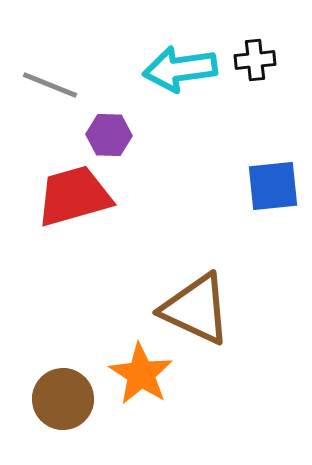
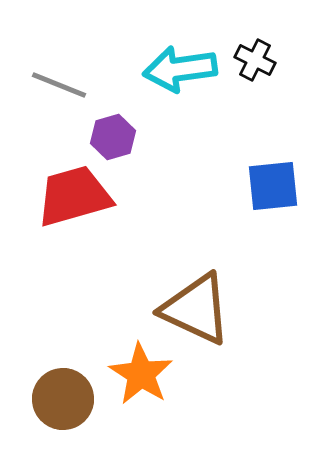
black cross: rotated 33 degrees clockwise
gray line: moved 9 px right
purple hexagon: moved 4 px right, 2 px down; rotated 18 degrees counterclockwise
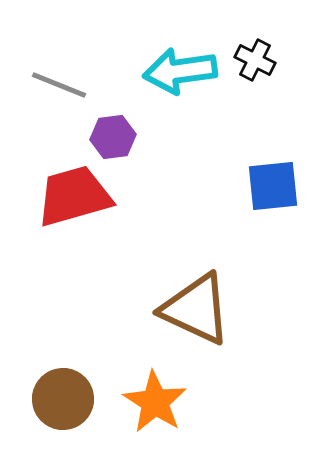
cyan arrow: moved 2 px down
purple hexagon: rotated 9 degrees clockwise
orange star: moved 14 px right, 28 px down
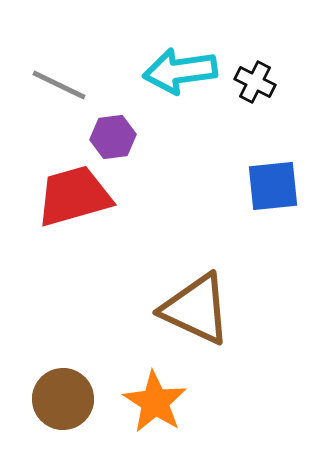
black cross: moved 22 px down
gray line: rotated 4 degrees clockwise
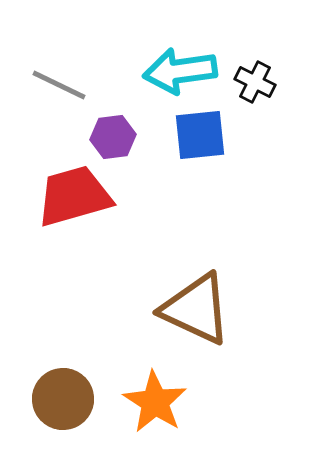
blue square: moved 73 px left, 51 px up
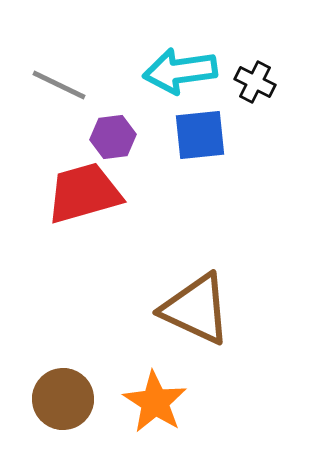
red trapezoid: moved 10 px right, 3 px up
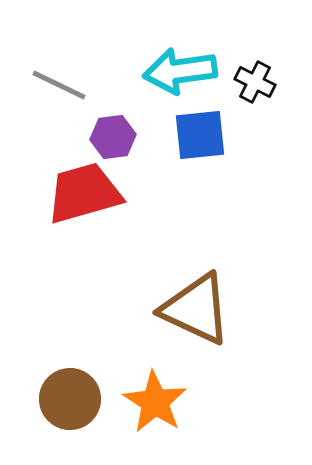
brown circle: moved 7 px right
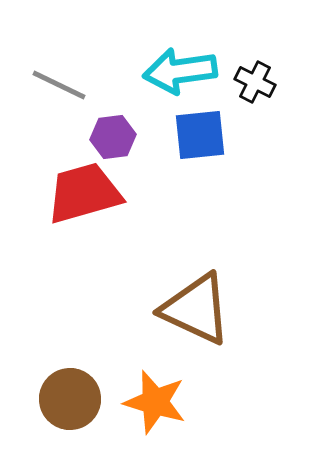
orange star: rotated 16 degrees counterclockwise
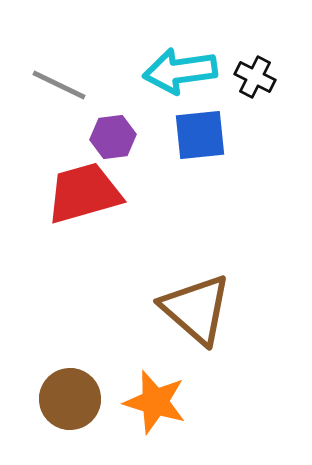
black cross: moved 5 px up
brown triangle: rotated 16 degrees clockwise
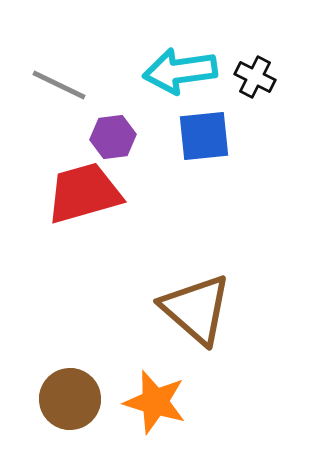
blue square: moved 4 px right, 1 px down
